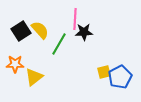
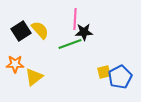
green line: moved 11 px right; rotated 40 degrees clockwise
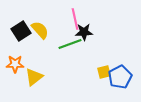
pink line: rotated 15 degrees counterclockwise
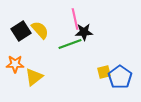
blue pentagon: rotated 10 degrees counterclockwise
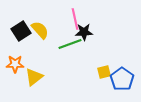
blue pentagon: moved 2 px right, 2 px down
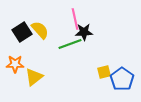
black square: moved 1 px right, 1 px down
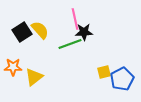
orange star: moved 2 px left, 3 px down
blue pentagon: rotated 10 degrees clockwise
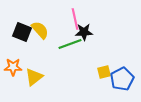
black square: rotated 36 degrees counterclockwise
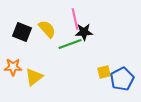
yellow semicircle: moved 7 px right, 1 px up
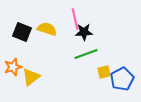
yellow semicircle: rotated 30 degrees counterclockwise
green line: moved 16 px right, 10 px down
orange star: rotated 18 degrees counterclockwise
yellow triangle: moved 3 px left
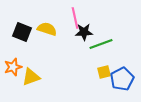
pink line: moved 1 px up
green line: moved 15 px right, 10 px up
yellow triangle: rotated 18 degrees clockwise
